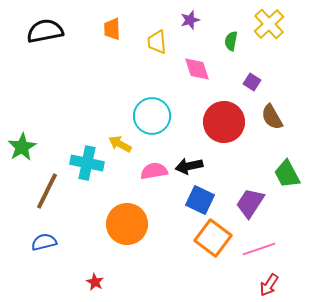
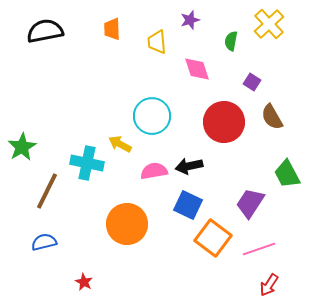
blue square: moved 12 px left, 5 px down
red star: moved 11 px left
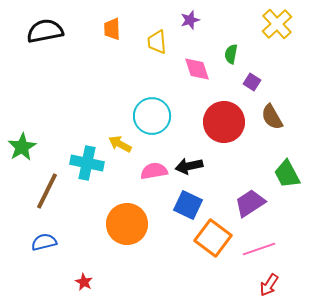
yellow cross: moved 8 px right
green semicircle: moved 13 px down
purple trapezoid: rotated 24 degrees clockwise
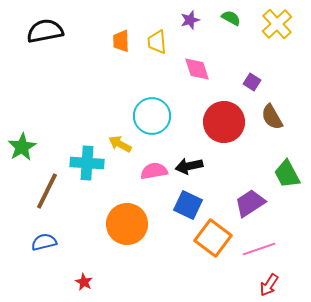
orange trapezoid: moved 9 px right, 12 px down
green semicircle: moved 36 px up; rotated 108 degrees clockwise
cyan cross: rotated 8 degrees counterclockwise
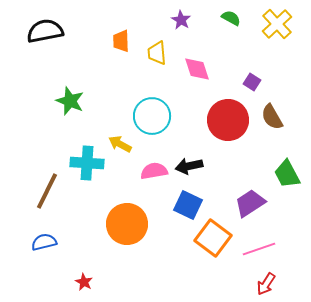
purple star: moved 9 px left; rotated 24 degrees counterclockwise
yellow trapezoid: moved 11 px down
red circle: moved 4 px right, 2 px up
green star: moved 48 px right, 46 px up; rotated 20 degrees counterclockwise
red arrow: moved 3 px left, 1 px up
